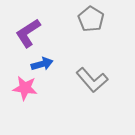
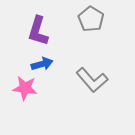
purple L-shape: moved 10 px right, 2 px up; rotated 40 degrees counterclockwise
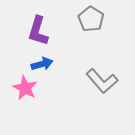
gray L-shape: moved 10 px right, 1 px down
pink star: rotated 20 degrees clockwise
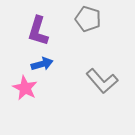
gray pentagon: moved 3 px left; rotated 15 degrees counterclockwise
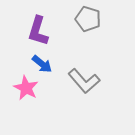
blue arrow: rotated 55 degrees clockwise
gray L-shape: moved 18 px left
pink star: moved 1 px right
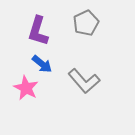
gray pentagon: moved 2 px left, 4 px down; rotated 30 degrees clockwise
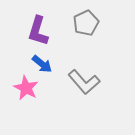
gray L-shape: moved 1 px down
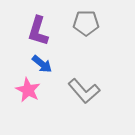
gray pentagon: rotated 25 degrees clockwise
gray L-shape: moved 9 px down
pink star: moved 2 px right, 2 px down
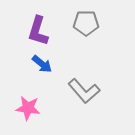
pink star: moved 18 px down; rotated 20 degrees counterclockwise
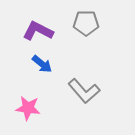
purple L-shape: rotated 100 degrees clockwise
